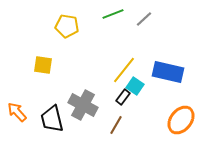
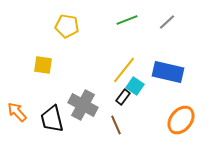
green line: moved 14 px right, 6 px down
gray line: moved 23 px right, 3 px down
brown line: rotated 54 degrees counterclockwise
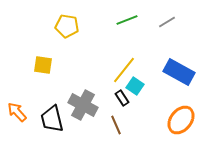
gray line: rotated 12 degrees clockwise
blue rectangle: moved 11 px right; rotated 16 degrees clockwise
black rectangle: moved 1 px left, 1 px down; rotated 70 degrees counterclockwise
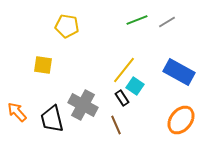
green line: moved 10 px right
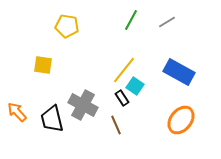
green line: moved 6 px left; rotated 40 degrees counterclockwise
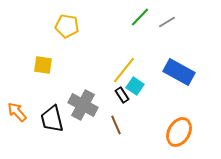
green line: moved 9 px right, 3 px up; rotated 15 degrees clockwise
black rectangle: moved 3 px up
orange ellipse: moved 2 px left, 12 px down; rotated 8 degrees counterclockwise
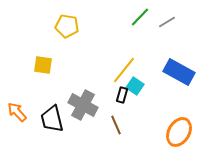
black rectangle: rotated 49 degrees clockwise
